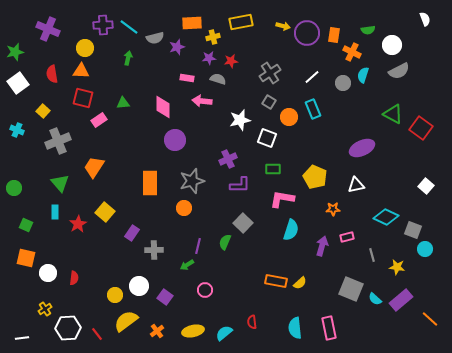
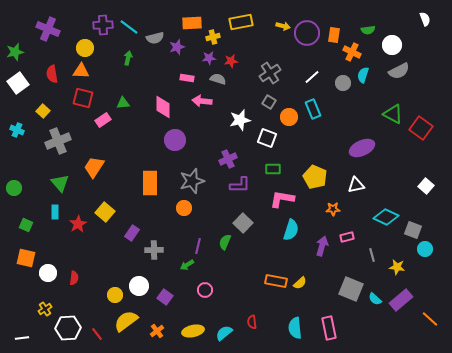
pink rectangle at (99, 120): moved 4 px right
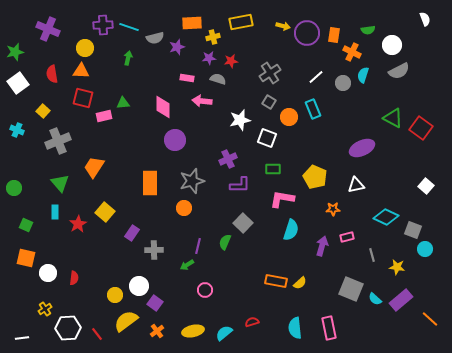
cyan line at (129, 27): rotated 18 degrees counterclockwise
white line at (312, 77): moved 4 px right
green triangle at (393, 114): moved 4 px down
pink rectangle at (103, 120): moved 1 px right, 4 px up; rotated 21 degrees clockwise
purple square at (165, 297): moved 10 px left, 6 px down
red semicircle at (252, 322): rotated 80 degrees clockwise
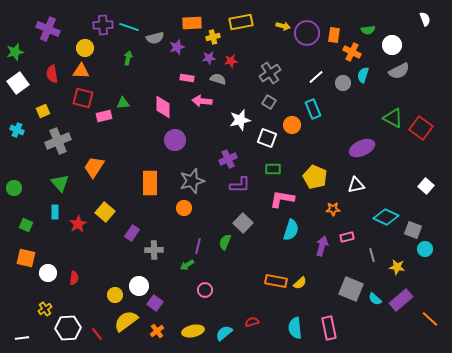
yellow square at (43, 111): rotated 24 degrees clockwise
orange circle at (289, 117): moved 3 px right, 8 px down
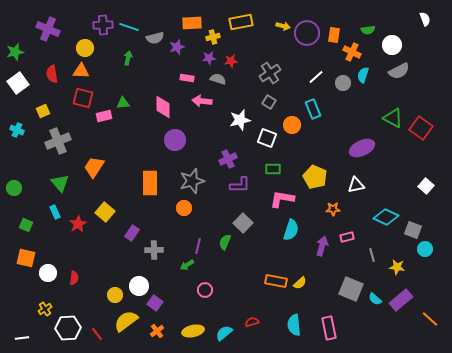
cyan rectangle at (55, 212): rotated 24 degrees counterclockwise
cyan semicircle at (295, 328): moved 1 px left, 3 px up
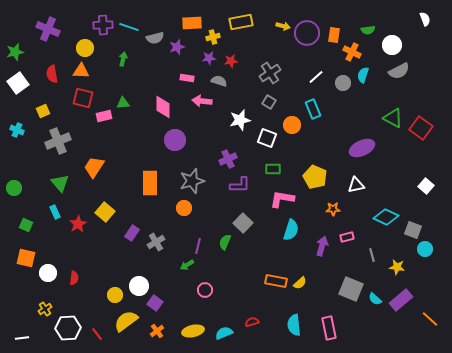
green arrow at (128, 58): moved 5 px left, 1 px down
gray semicircle at (218, 79): moved 1 px right, 2 px down
gray cross at (154, 250): moved 2 px right, 8 px up; rotated 30 degrees counterclockwise
cyan semicircle at (224, 333): rotated 18 degrees clockwise
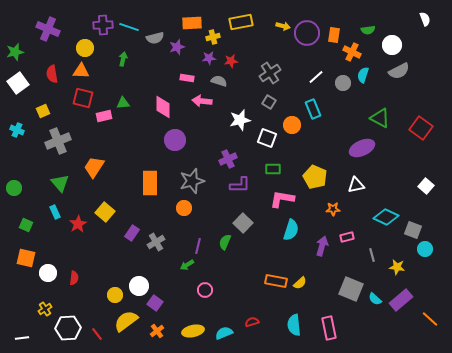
green triangle at (393, 118): moved 13 px left
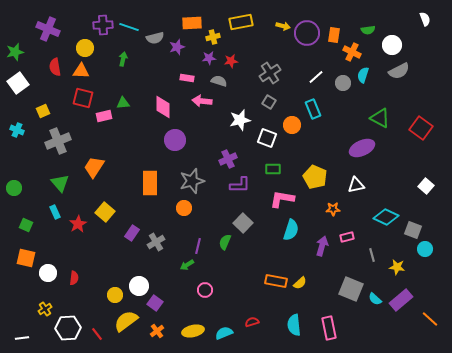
red semicircle at (52, 74): moved 3 px right, 7 px up
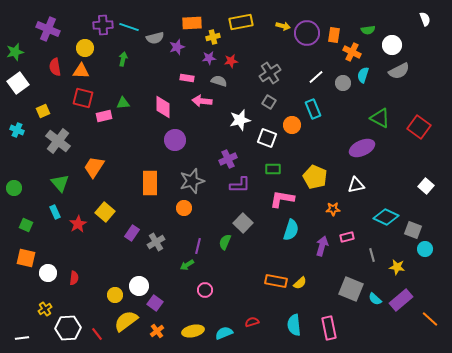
red square at (421, 128): moved 2 px left, 1 px up
gray cross at (58, 141): rotated 30 degrees counterclockwise
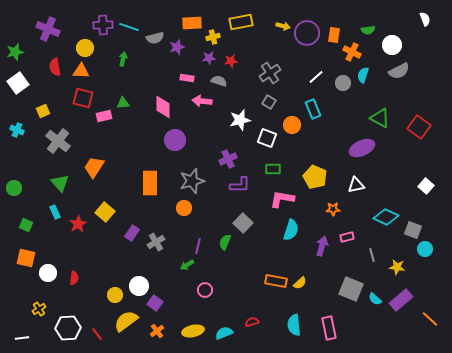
yellow cross at (45, 309): moved 6 px left
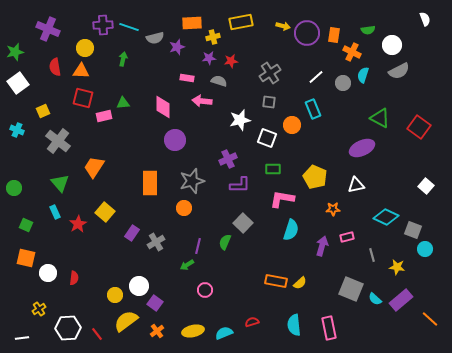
gray square at (269, 102): rotated 24 degrees counterclockwise
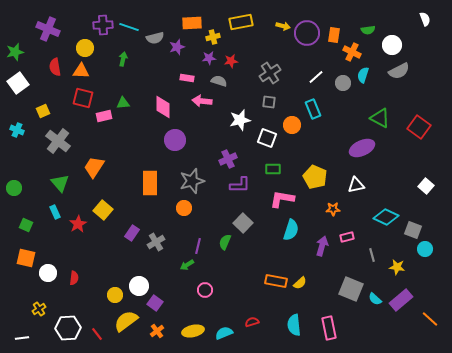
yellow square at (105, 212): moved 2 px left, 2 px up
